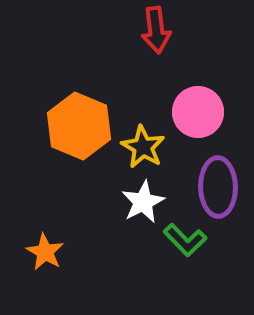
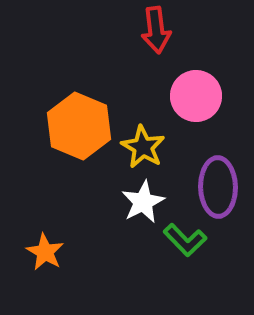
pink circle: moved 2 px left, 16 px up
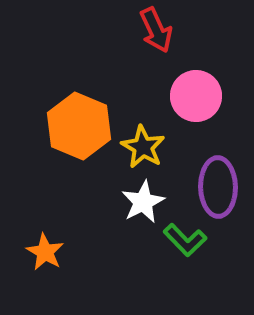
red arrow: rotated 18 degrees counterclockwise
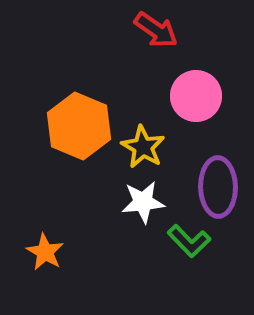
red arrow: rotated 30 degrees counterclockwise
white star: rotated 21 degrees clockwise
green L-shape: moved 4 px right, 1 px down
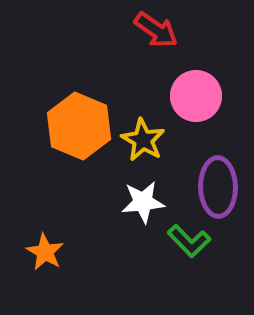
yellow star: moved 7 px up
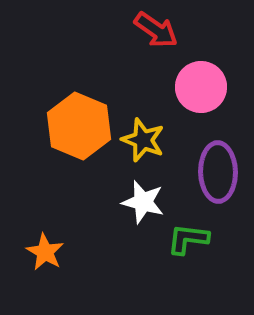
pink circle: moved 5 px right, 9 px up
yellow star: rotated 9 degrees counterclockwise
purple ellipse: moved 15 px up
white star: rotated 21 degrees clockwise
green L-shape: moved 1 px left, 2 px up; rotated 141 degrees clockwise
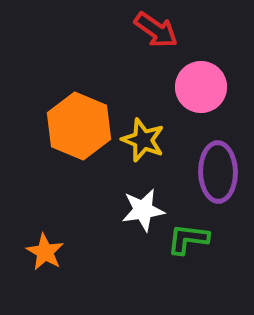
white star: moved 8 px down; rotated 24 degrees counterclockwise
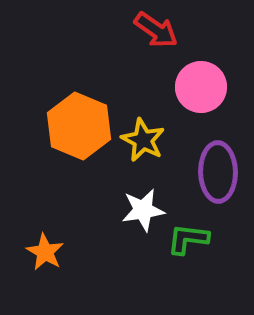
yellow star: rotated 6 degrees clockwise
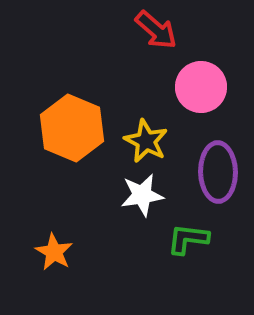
red arrow: rotated 6 degrees clockwise
orange hexagon: moved 7 px left, 2 px down
yellow star: moved 3 px right, 1 px down
white star: moved 1 px left, 15 px up
orange star: moved 9 px right
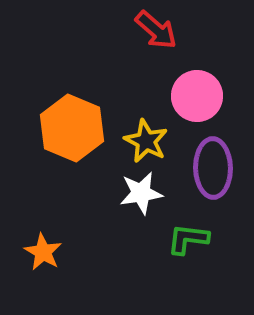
pink circle: moved 4 px left, 9 px down
purple ellipse: moved 5 px left, 4 px up
white star: moved 1 px left, 2 px up
orange star: moved 11 px left
